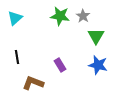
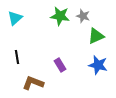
gray star: rotated 16 degrees counterclockwise
green triangle: rotated 36 degrees clockwise
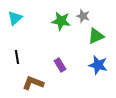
green star: moved 1 px right, 5 px down
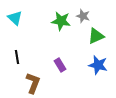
cyan triangle: rotated 35 degrees counterclockwise
brown L-shape: rotated 90 degrees clockwise
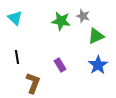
blue star: rotated 24 degrees clockwise
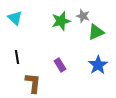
green star: rotated 24 degrees counterclockwise
green triangle: moved 4 px up
brown L-shape: rotated 15 degrees counterclockwise
